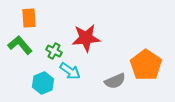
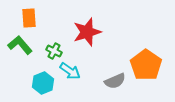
red star: moved 1 px right, 6 px up; rotated 12 degrees counterclockwise
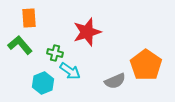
green cross: moved 1 px right, 2 px down; rotated 14 degrees counterclockwise
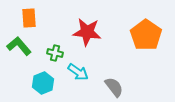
red star: rotated 24 degrees clockwise
green L-shape: moved 1 px left, 1 px down
orange pentagon: moved 30 px up
cyan arrow: moved 8 px right, 1 px down
gray semicircle: moved 1 px left, 6 px down; rotated 105 degrees counterclockwise
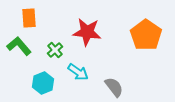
green cross: moved 3 px up; rotated 35 degrees clockwise
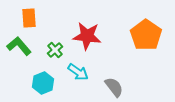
red star: moved 4 px down
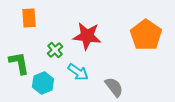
green L-shape: moved 17 px down; rotated 30 degrees clockwise
